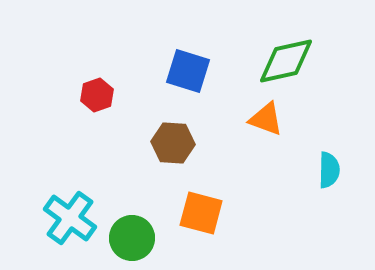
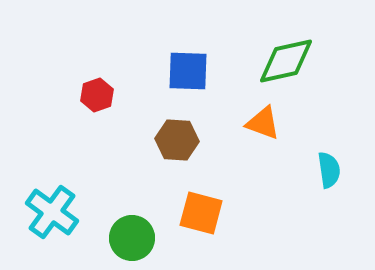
blue square: rotated 15 degrees counterclockwise
orange triangle: moved 3 px left, 4 px down
brown hexagon: moved 4 px right, 3 px up
cyan semicircle: rotated 9 degrees counterclockwise
cyan cross: moved 18 px left, 6 px up
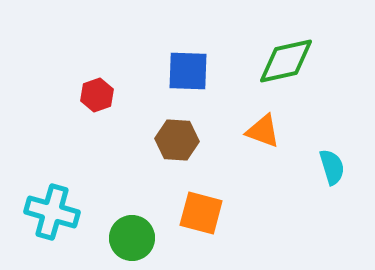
orange triangle: moved 8 px down
cyan semicircle: moved 3 px right, 3 px up; rotated 9 degrees counterclockwise
cyan cross: rotated 20 degrees counterclockwise
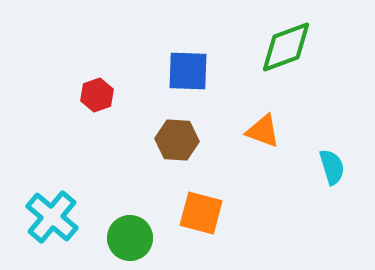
green diamond: moved 14 px up; rotated 8 degrees counterclockwise
cyan cross: moved 5 px down; rotated 24 degrees clockwise
green circle: moved 2 px left
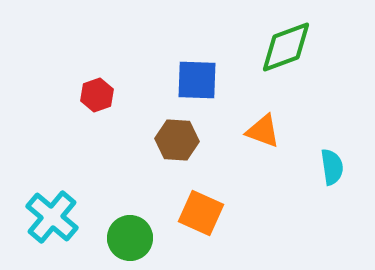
blue square: moved 9 px right, 9 px down
cyan semicircle: rotated 9 degrees clockwise
orange square: rotated 9 degrees clockwise
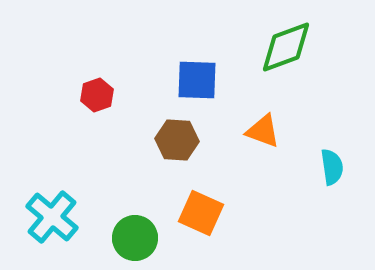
green circle: moved 5 px right
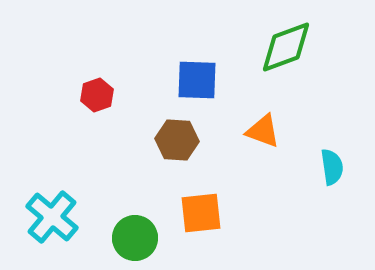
orange square: rotated 30 degrees counterclockwise
